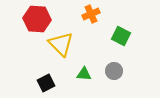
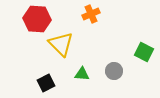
green square: moved 23 px right, 16 px down
green triangle: moved 2 px left
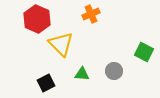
red hexagon: rotated 20 degrees clockwise
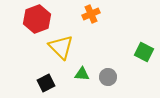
red hexagon: rotated 16 degrees clockwise
yellow triangle: moved 3 px down
gray circle: moved 6 px left, 6 px down
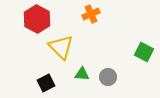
red hexagon: rotated 12 degrees counterclockwise
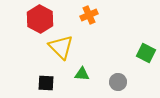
orange cross: moved 2 px left, 1 px down
red hexagon: moved 3 px right
green square: moved 2 px right, 1 px down
gray circle: moved 10 px right, 5 px down
black square: rotated 30 degrees clockwise
